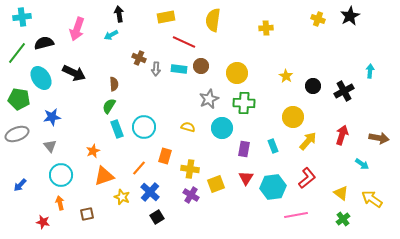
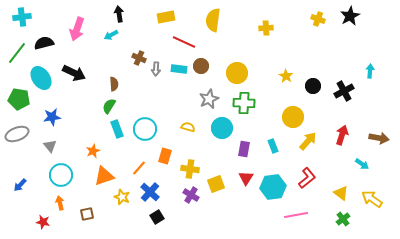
cyan circle at (144, 127): moved 1 px right, 2 px down
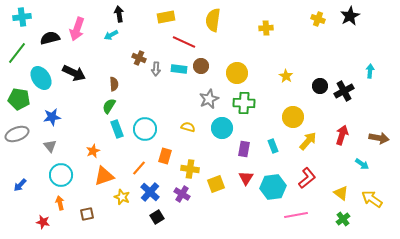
black semicircle at (44, 43): moved 6 px right, 5 px up
black circle at (313, 86): moved 7 px right
purple cross at (191, 195): moved 9 px left, 1 px up
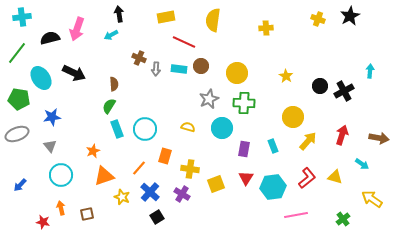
yellow triangle at (341, 193): moved 6 px left, 16 px up; rotated 21 degrees counterclockwise
orange arrow at (60, 203): moved 1 px right, 5 px down
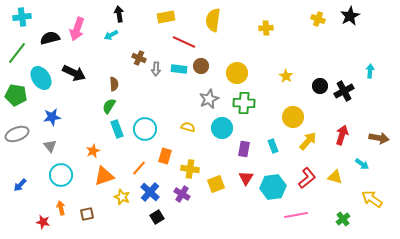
green pentagon at (19, 99): moved 3 px left, 4 px up
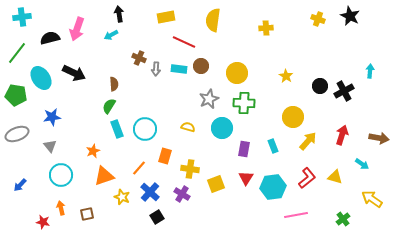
black star at (350, 16): rotated 18 degrees counterclockwise
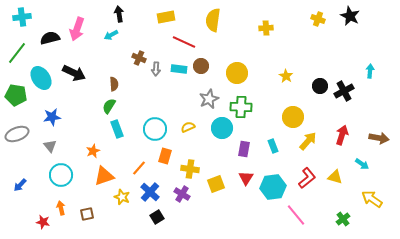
green cross at (244, 103): moved 3 px left, 4 px down
yellow semicircle at (188, 127): rotated 40 degrees counterclockwise
cyan circle at (145, 129): moved 10 px right
pink line at (296, 215): rotated 60 degrees clockwise
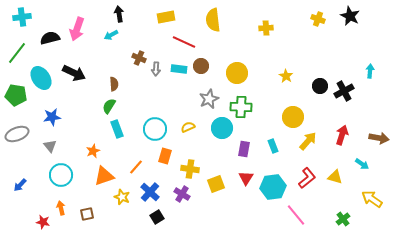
yellow semicircle at (213, 20): rotated 15 degrees counterclockwise
orange line at (139, 168): moved 3 px left, 1 px up
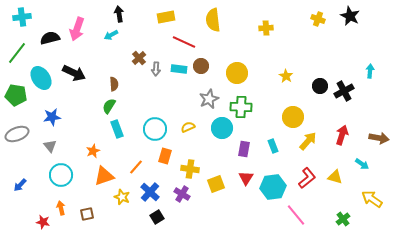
brown cross at (139, 58): rotated 24 degrees clockwise
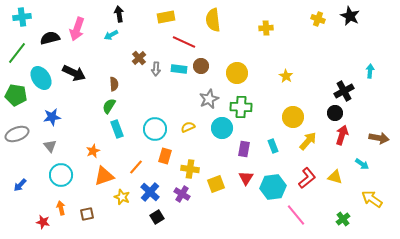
black circle at (320, 86): moved 15 px right, 27 px down
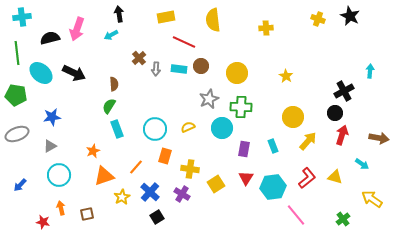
green line at (17, 53): rotated 45 degrees counterclockwise
cyan ellipse at (41, 78): moved 5 px up; rotated 15 degrees counterclockwise
gray triangle at (50, 146): rotated 40 degrees clockwise
cyan circle at (61, 175): moved 2 px left
yellow square at (216, 184): rotated 12 degrees counterclockwise
yellow star at (122, 197): rotated 21 degrees clockwise
